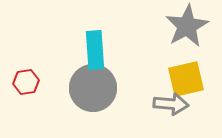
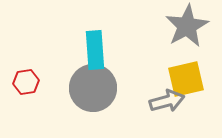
gray arrow: moved 4 px left, 3 px up; rotated 20 degrees counterclockwise
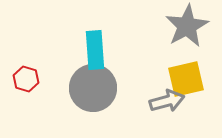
red hexagon: moved 3 px up; rotated 25 degrees clockwise
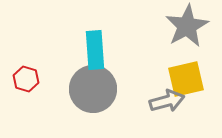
gray circle: moved 1 px down
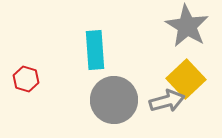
gray star: rotated 12 degrees counterclockwise
yellow square: rotated 30 degrees counterclockwise
gray circle: moved 21 px right, 11 px down
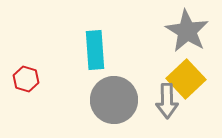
gray star: moved 5 px down
gray arrow: rotated 104 degrees clockwise
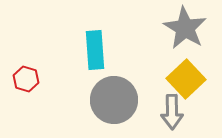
gray star: moved 2 px left, 3 px up
gray arrow: moved 5 px right, 11 px down
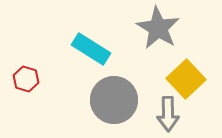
gray star: moved 27 px left
cyan rectangle: moved 4 px left, 1 px up; rotated 54 degrees counterclockwise
gray arrow: moved 4 px left, 2 px down
